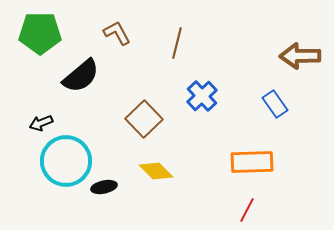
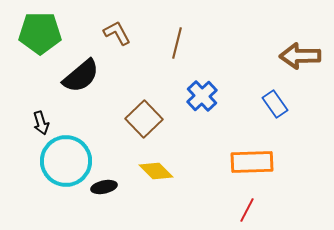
black arrow: rotated 85 degrees counterclockwise
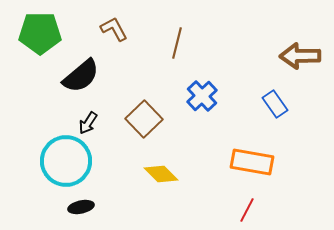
brown L-shape: moved 3 px left, 4 px up
black arrow: moved 47 px right; rotated 50 degrees clockwise
orange rectangle: rotated 12 degrees clockwise
yellow diamond: moved 5 px right, 3 px down
black ellipse: moved 23 px left, 20 px down
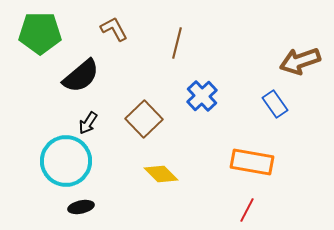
brown arrow: moved 5 px down; rotated 18 degrees counterclockwise
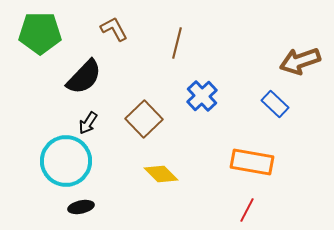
black semicircle: moved 3 px right, 1 px down; rotated 6 degrees counterclockwise
blue rectangle: rotated 12 degrees counterclockwise
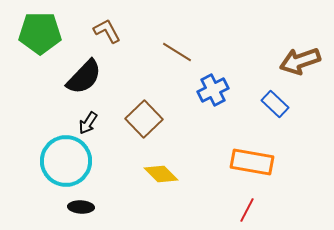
brown L-shape: moved 7 px left, 2 px down
brown line: moved 9 px down; rotated 72 degrees counterclockwise
blue cross: moved 11 px right, 6 px up; rotated 16 degrees clockwise
black ellipse: rotated 15 degrees clockwise
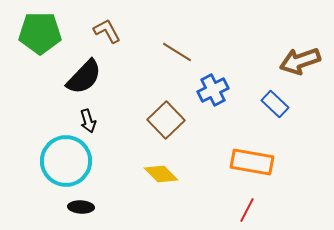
brown square: moved 22 px right, 1 px down
black arrow: moved 2 px up; rotated 50 degrees counterclockwise
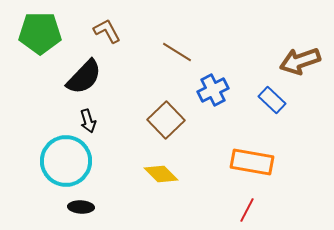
blue rectangle: moved 3 px left, 4 px up
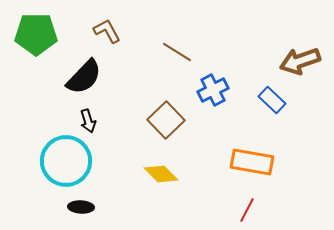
green pentagon: moved 4 px left, 1 px down
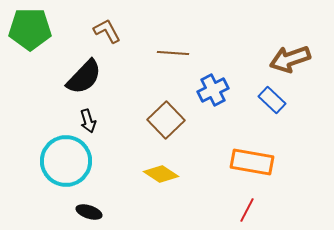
green pentagon: moved 6 px left, 5 px up
brown line: moved 4 px left, 1 px down; rotated 28 degrees counterclockwise
brown arrow: moved 10 px left, 2 px up
yellow diamond: rotated 12 degrees counterclockwise
black ellipse: moved 8 px right, 5 px down; rotated 15 degrees clockwise
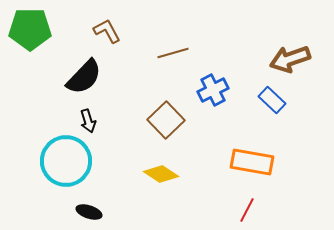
brown line: rotated 20 degrees counterclockwise
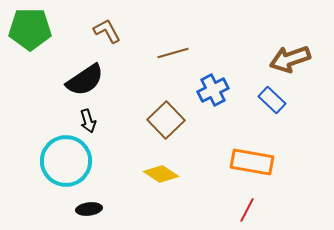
black semicircle: moved 1 px right, 3 px down; rotated 12 degrees clockwise
black ellipse: moved 3 px up; rotated 25 degrees counterclockwise
